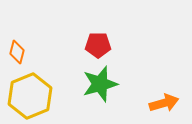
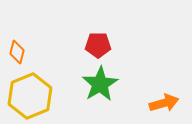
green star: rotated 15 degrees counterclockwise
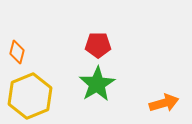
green star: moved 3 px left
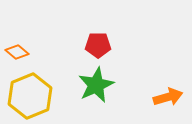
orange diamond: rotated 65 degrees counterclockwise
green star: moved 1 px left, 1 px down; rotated 6 degrees clockwise
orange arrow: moved 4 px right, 6 px up
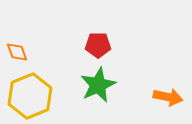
orange diamond: rotated 30 degrees clockwise
green star: moved 2 px right
orange arrow: rotated 28 degrees clockwise
